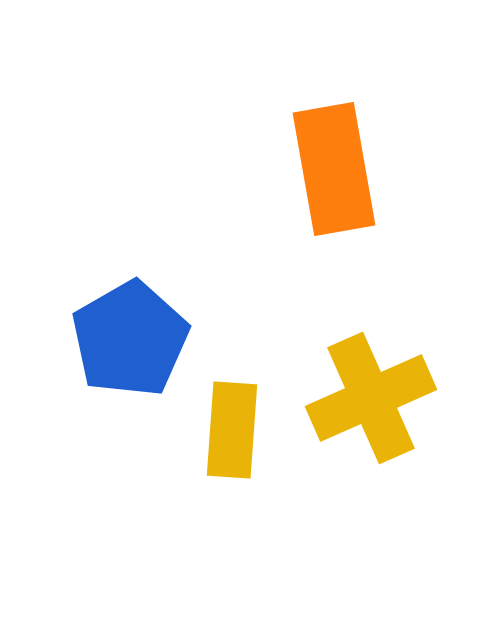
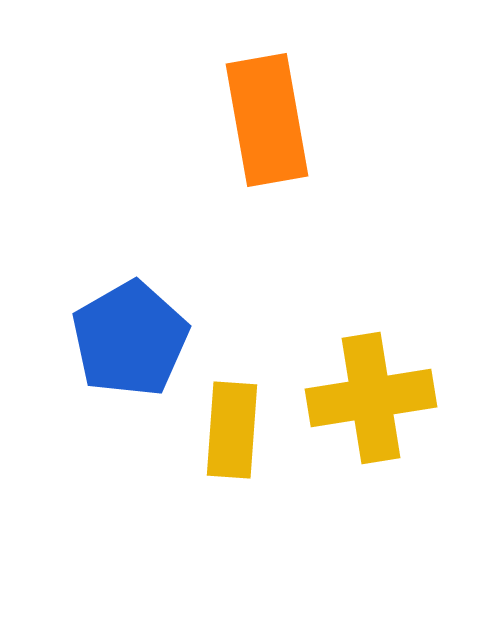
orange rectangle: moved 67 px left, 49 px up
yellow cross: rotated 15 degrees clockwise
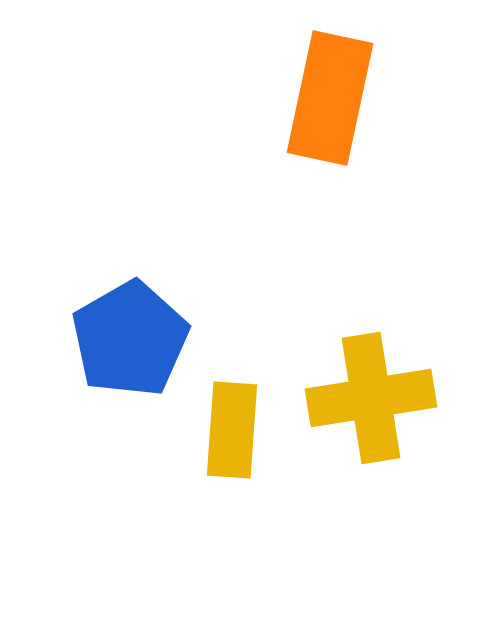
orange rectangle: moved 63 px right, 22 px up; rotated 22 degrees clockwise
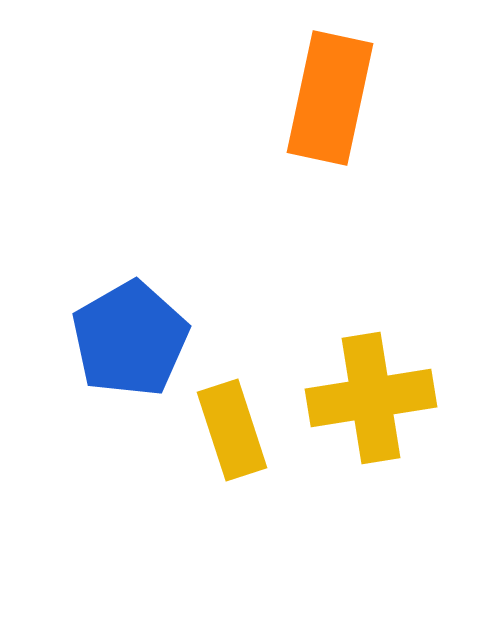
yellow rectangle: rotated 22 degrees counterclockwise
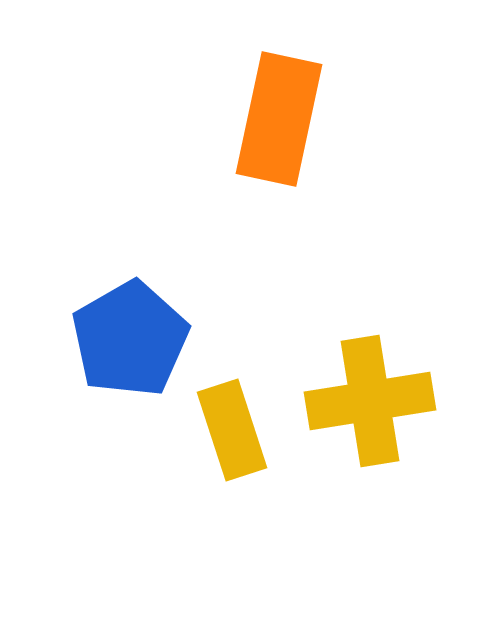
orange rectangle: moved 51 px left, 21 px down
yellow cross: moved 1 px left, 3 px down
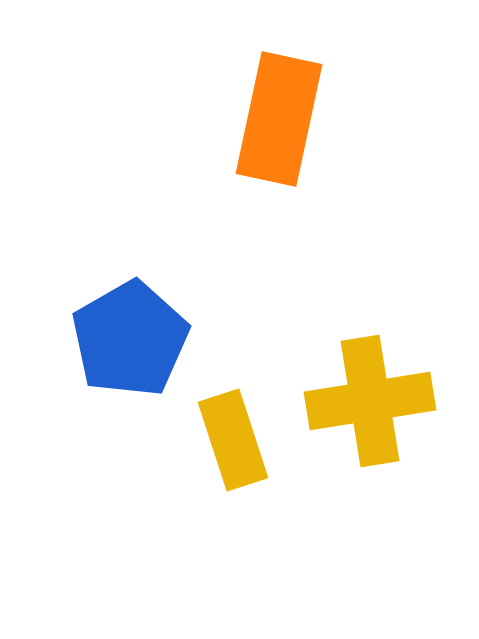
yellow rectangle: moved 1 px right, 10 px down
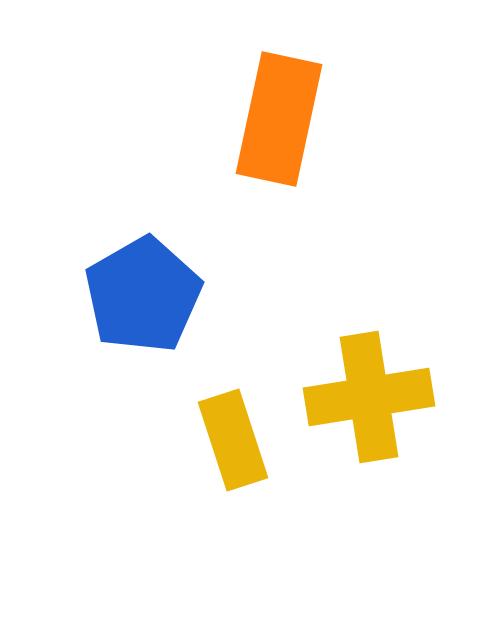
blue pentagon: moved 13 px right, 44 px up
yellow cross: moved 1 px left, 4 px up
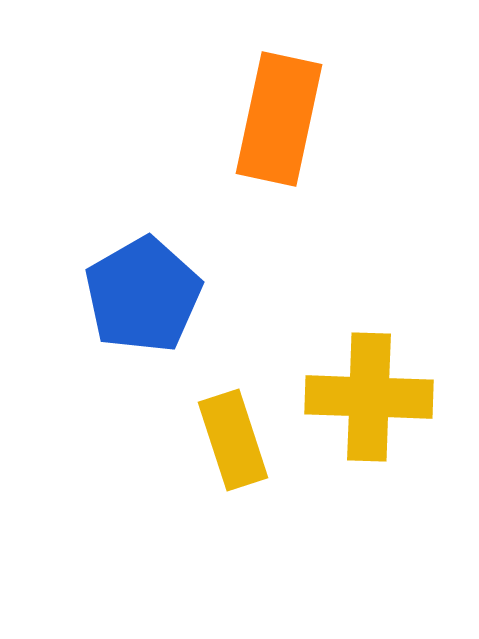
yellow cross: rotated 11 degrees clockwise
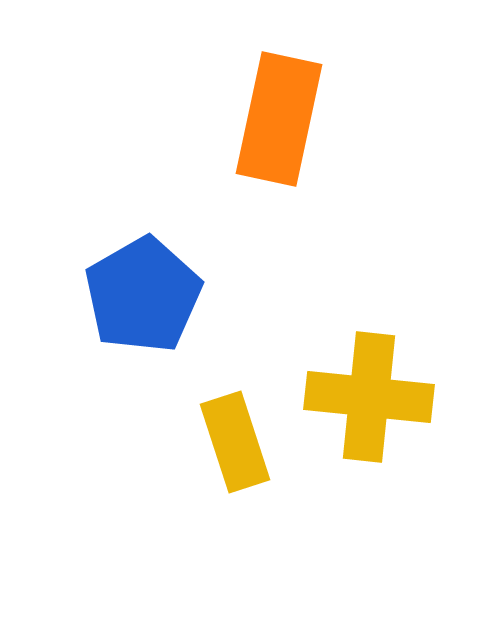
yellow cross: rotated 4 degrees clockwise
yellow rectangle: moved 2 px right, 2 px down
